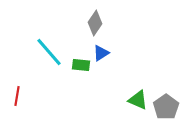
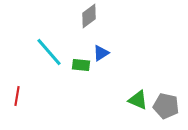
gray diamond: moved 6 px left, 7 px up; rotated 20 degrees clockwise
gray pentagon: moved 1 px up; rotated 25 degrees counterclockwise
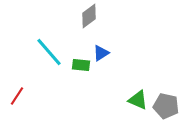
red line: rotated 24 degrees clockwise
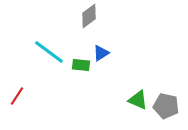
cyan line: rotated 12 degrees counterclockwise
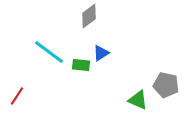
gray pentagon: moved 21 px up
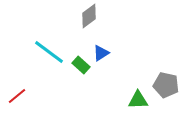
green rectangle: rotated 36 degrees clockwise
red line: rotated 18 degrees clockwise
green triangle: rotated 25 degrees counterclockwise
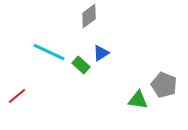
cyan line: rotated 12 degrees counterclockwise
gray pentagon: moved 2 px left; rotated 10 degrees clockwise
green triangle: rotated 10 degrees clockwise
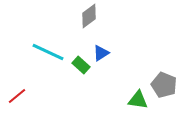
cyan line: moved 1 px left
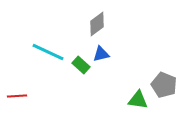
gray diamond: moved 8 px right, 8 px down
blue triangle: moved 1 px down; rotated 18 degrees clockwise
red line: rotated 36 degrees clockwise
